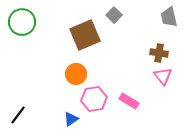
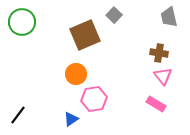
pink rectangle: moved 27 px right, 3 px down
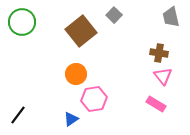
gray trapezoid: moved 2 px right
brown square: moved 4 px left, 4 px up; rotated 16 degrees counterclockwise
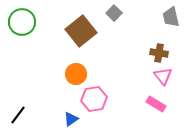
gray square: moved 2 px up
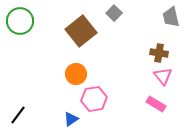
green circle: moved 2 px left, 1 px up
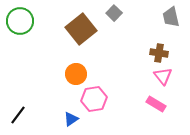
brown square: moved 2 px up
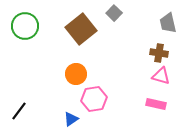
gray trapezoid: moved 3 px left, 6 px down
green circle: moved 5 px right, 5 px down
pink triangle: moved 2 px left; rotated 36 degrees counterclockwise
pink rectangle: rotated 18 degrees counterclockwise
black line: moved 1 px right, 4 px up
